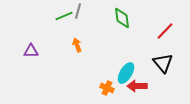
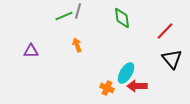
black triangle: moved 9 px right, 4 px up
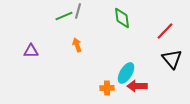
orange cross: rotated 24 degrees counterclockwise
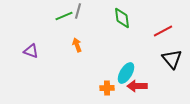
red line: moved 2 px left; rotated 18 degrees clockwise
purple triangle: rotated 21 degrees clockwise
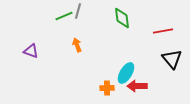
red line: rotated 18 degrees clockwise
